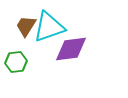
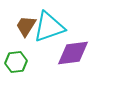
purple diamond: moved 2 px right, 4 px down
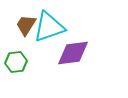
brown trapezoid: moved 1 px up
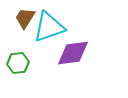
brown trapezoid: moved 1 px left, 7 px up
green hexagon: moved 2 px right, 1 px down
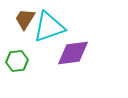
brown trapezoid: moved 1 px down
green hexagon: moved 1 px left, 2 px up
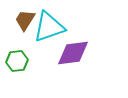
brown trapezoid: moved 1 px down
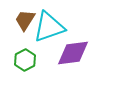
green hexagon: moved 8 px right, 1 px up; rotated 20 degrees counterclockwise
